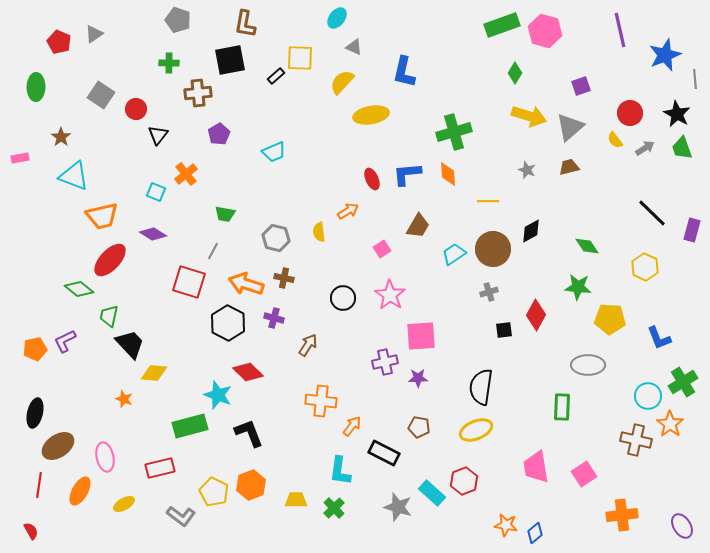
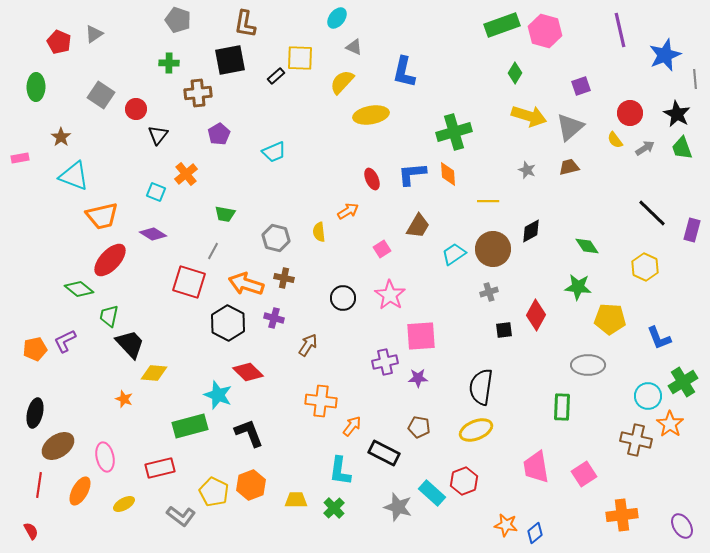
blue L-shape at (407, 174): moved 5 px right
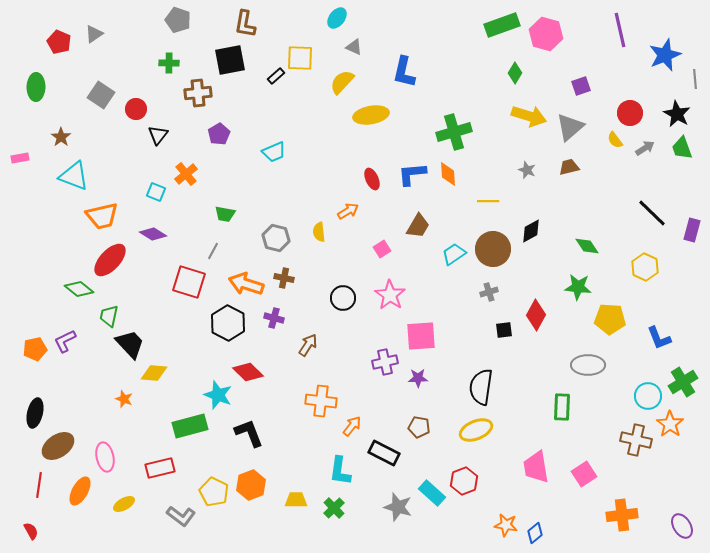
pink hexagon at (545, 31): moved 1 px right, 3 px down
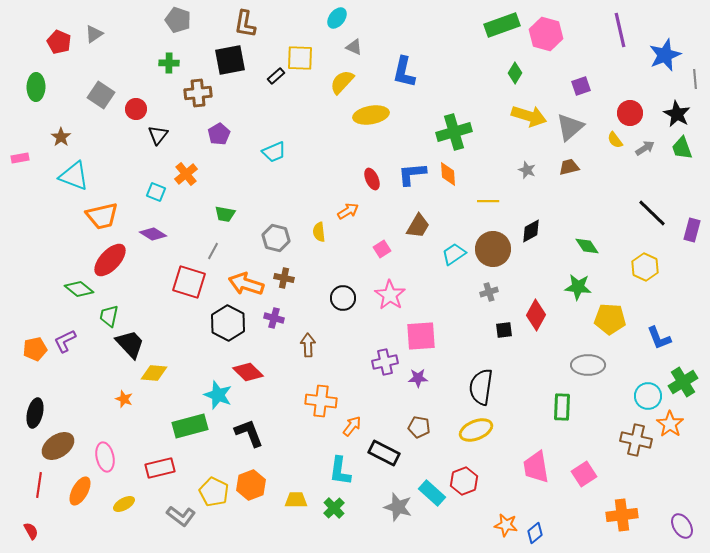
brown arrow at (308, 345): rotated 35 degrees counterclockwise
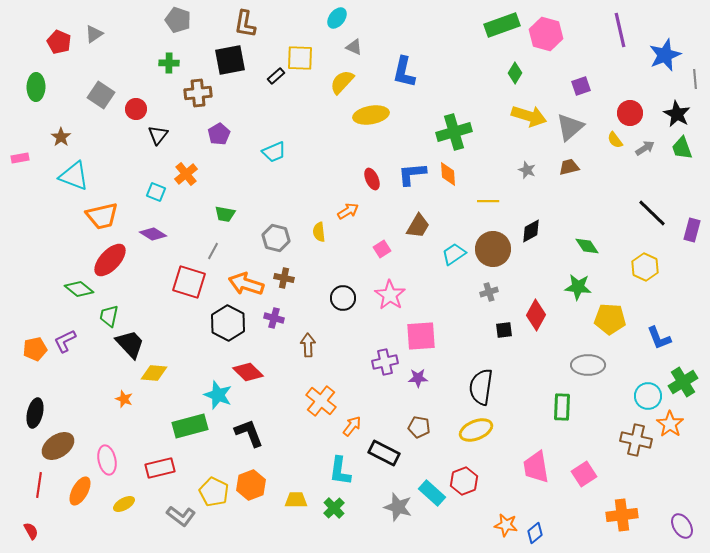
orange cross at (321, 401): rotated 32 degrees clockwise
pink ellipse at (105, 457): moved 2 px right, 3 px down
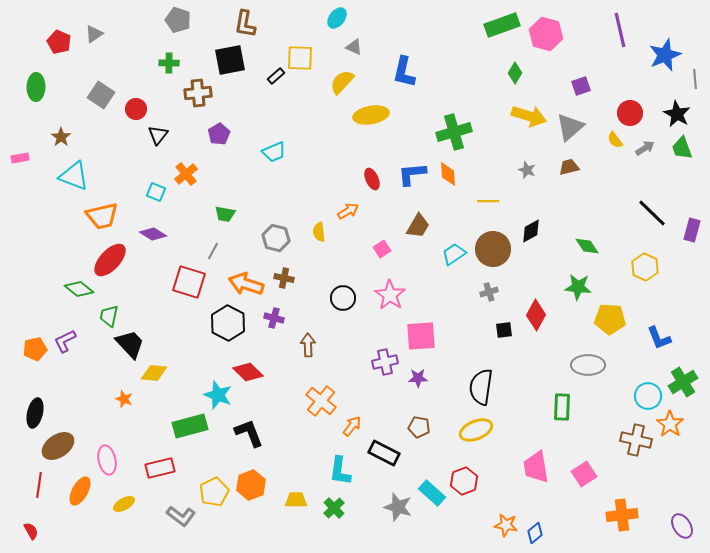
yellow pentagon at (214, 492): rotated 20 degrees clockwise
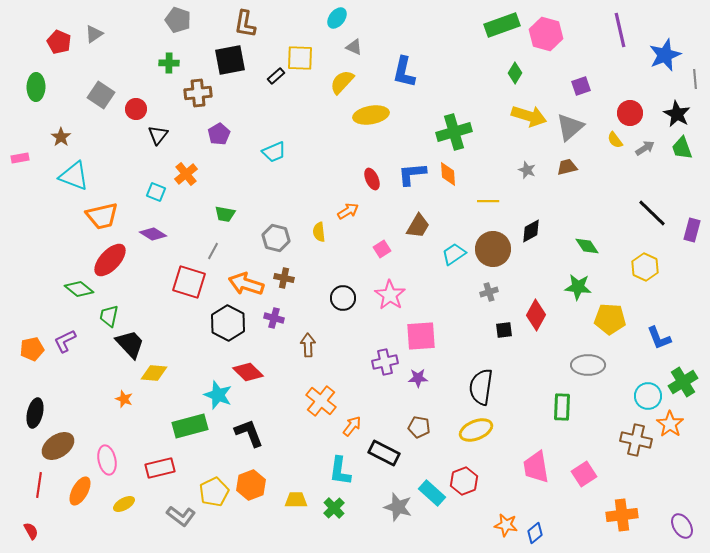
brown trapezoid at (569, 167): moved 2 px left
orange pentagon at (35, 349): moved 3 px left
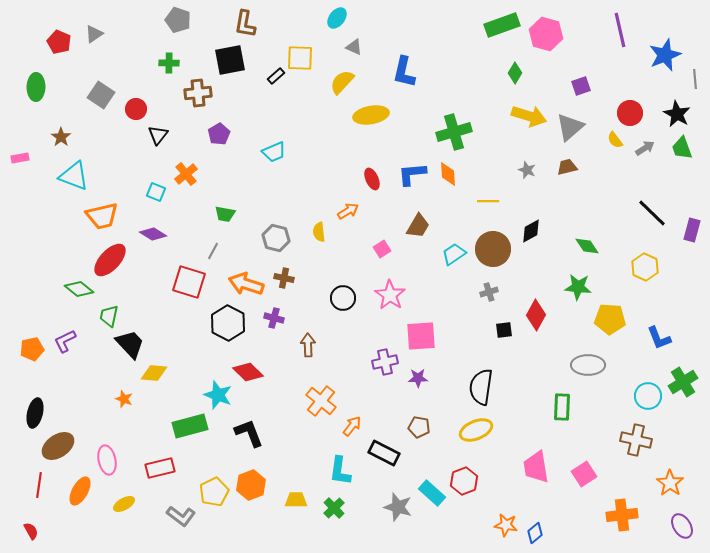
orange star at (670, 424): moved 59 px down
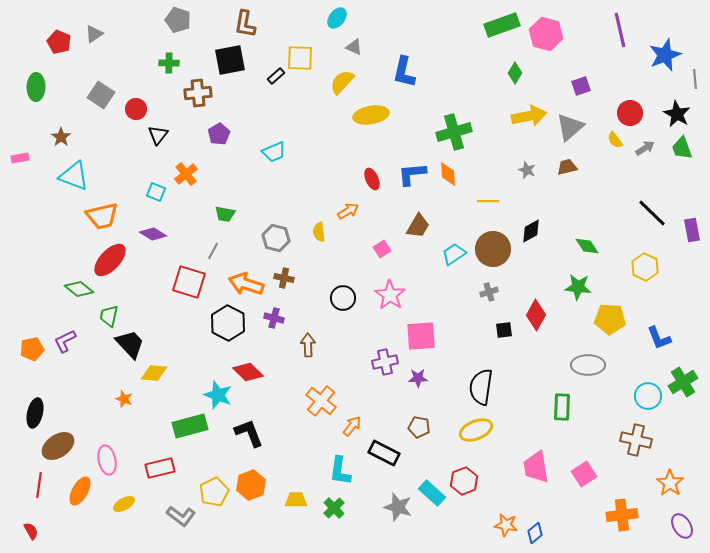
yellow arrow at (529, 116): rotated 28 degrees counterclockwise
purple rectangle at (692, 230): rotated 25 degrees counterclockwise
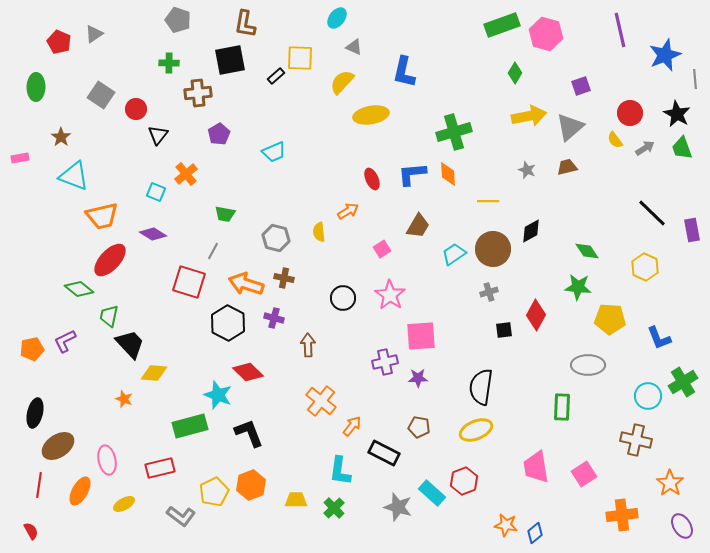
green diamond at (587, 246): moved 5 px down
